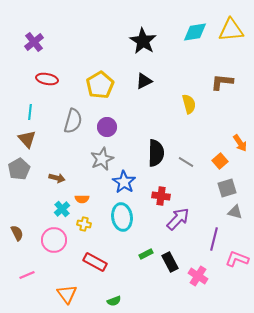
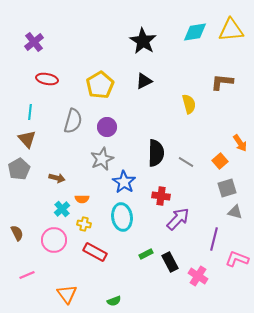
red rectangle: moved 10 px up
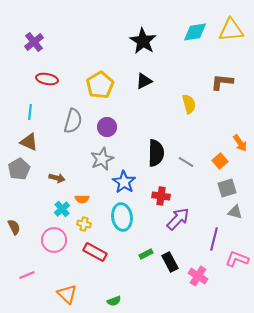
brown triangle: moved 2 px right, 3 px down; rotated 24 degrees counterclockwise
brown semicircle: moved 3 px left, 6 px up
orange triangle: rotated 10 degrees counterclockwise
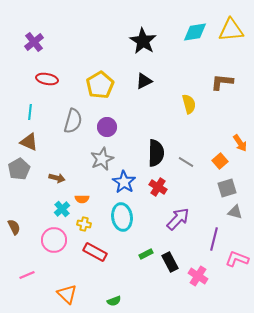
red cross: moved 3 px left, 9 px up; rotated 24 degrees clockwise
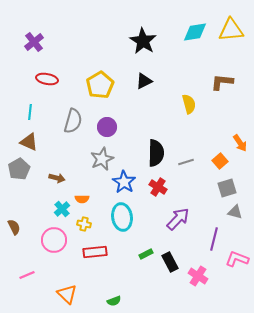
gray line: rotated 49 degrees counterclockwise
red rectangle: rotated 35 degrees counterclockwise
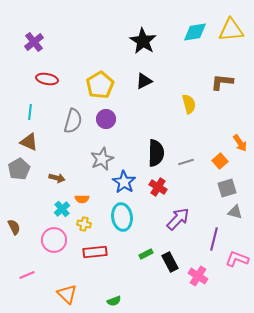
purple circle: moved 1 px left, 8 px up
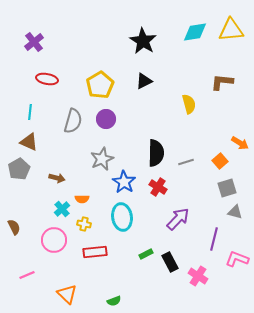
orange arrow: rotated 24 degrees counterclockwise
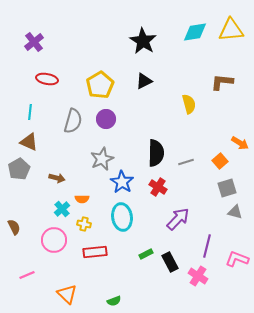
blue star: moved 2 px left
purple line: moved 7 px left, 7 px down
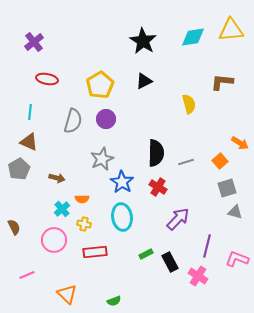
cyan diamond: moved 2 px left, 5 px down
